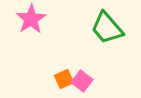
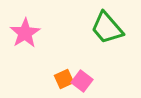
pink star: moved 6 px left, 14 px down
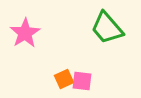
pink square: rotated 30 degrees counterclockwise
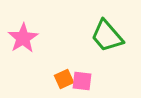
green trapezoid: moved 8 px down
pink star: moved 2 px left, 5 px down
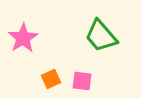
green trapezoid: moved 6 px left
orange square: moved 13 px left
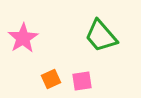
pink square: rotated 15 degrees counterclockwise
